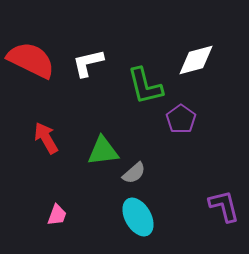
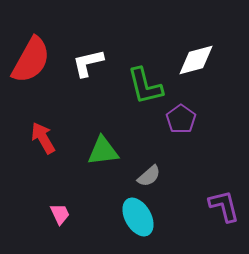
red semicircle: rotated 93 degrees clockwise
red arrow: moved 3 px left
gray semicircle: moved 15 px right, 3 px down
pink trapezoid: moved 3 px right, 1 px up; rotated 45 degrees counterclockwise
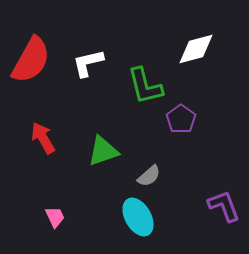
white diamond: moved 11 px up
green triangle: rotated 12 degrees counterclockwise
purple L-shape: rotated 6 degrees counterclockwise
pink trapezoid: moved 5 px left, 3 px down
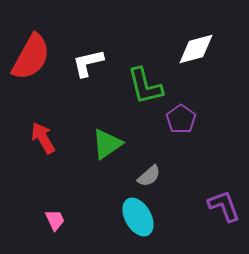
red semicircle: moved 3 px up
green triangle: moved 4 px right, 7 px up; rotated 16 degrees counterclockwise
pink trapezoid: moved 3 px down
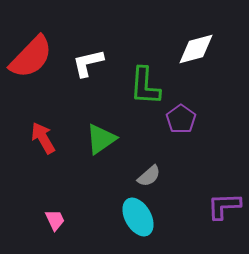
red semicircle: rotated 15 degrees clockwise
green L-shape: rotated 18 degrees clockwise
green triangle: moved 6 px left, 5 px up
purple L-shape: rotated 72 degrees counterclockwise
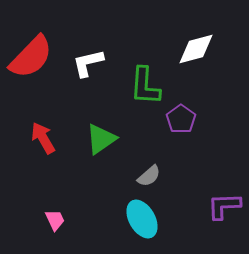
cyan ellipse: moved 4 px right, 2 px down
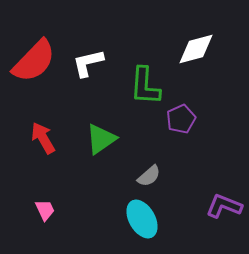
red semicircle: moved 3 px right, 4 px down
purple pentagon: rotated 12 degrees clockwise
purple L-shape: rotated 24 degrees clockwise
pink trapezoid: moved 10 px left, 10 px up
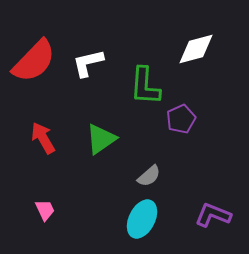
purple L-shape: moved 11 px left, 9 px down
cyan ellipse: rotated 57 degrees clockwise
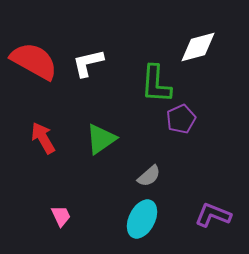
white diamond: moved 2 px right, 2 px up
red semicircle: rotated 105 degrees counterclockwise
green L-shape: moved 11 px right, 2 px up
pink trapezoid: moved 16 px right, 6 px down
